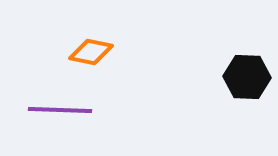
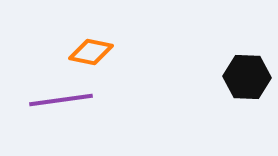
purple line: moved 1 px right, 10 px up; rotated 10 degrees counterclockwise
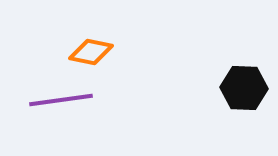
black hexagon: moved 3 px left, 11 px down
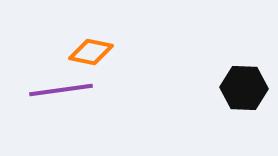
purple line: moved 10 px up
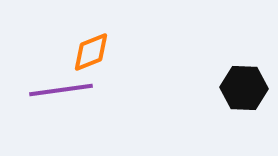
orange diamond: rotated 33 degrees counterclockwise
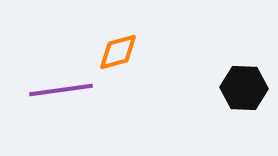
orange diamond: moved 27 px right; rotated 6 degrees clockwise
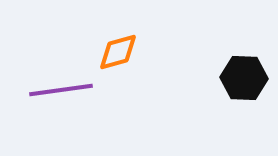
black hexagon: moved 10 px up
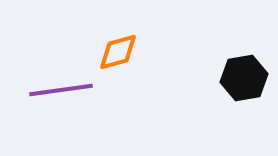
black hexagon: rotated 12 degrees counterclockwise
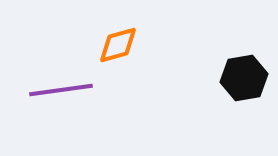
orange diamond: moved 7 px up
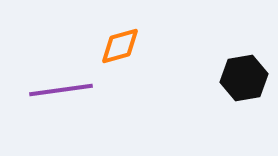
orange diamond: moved 2 px right, 1 px down
